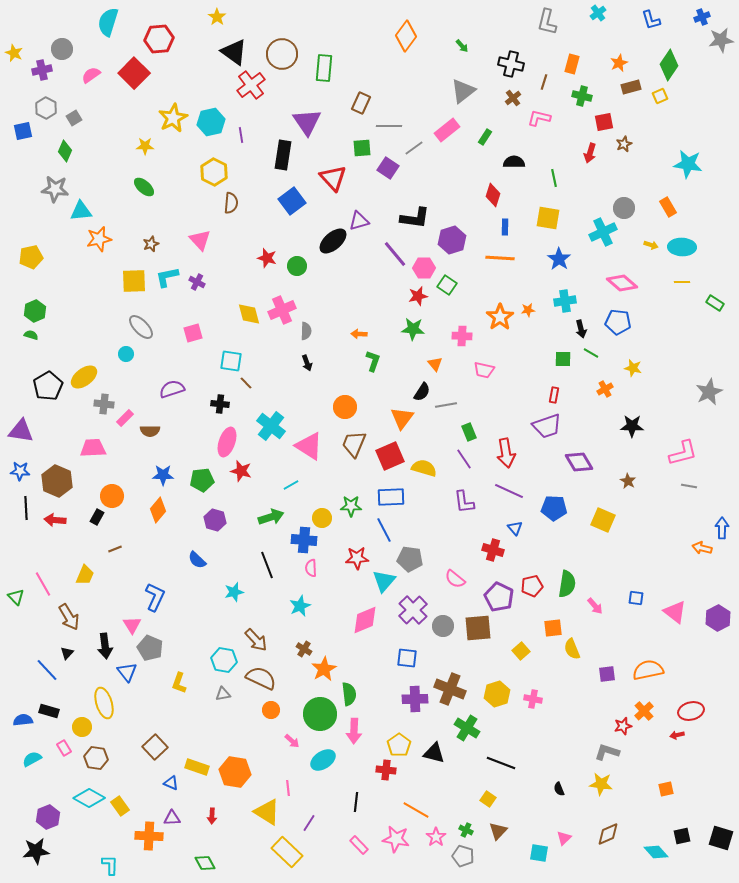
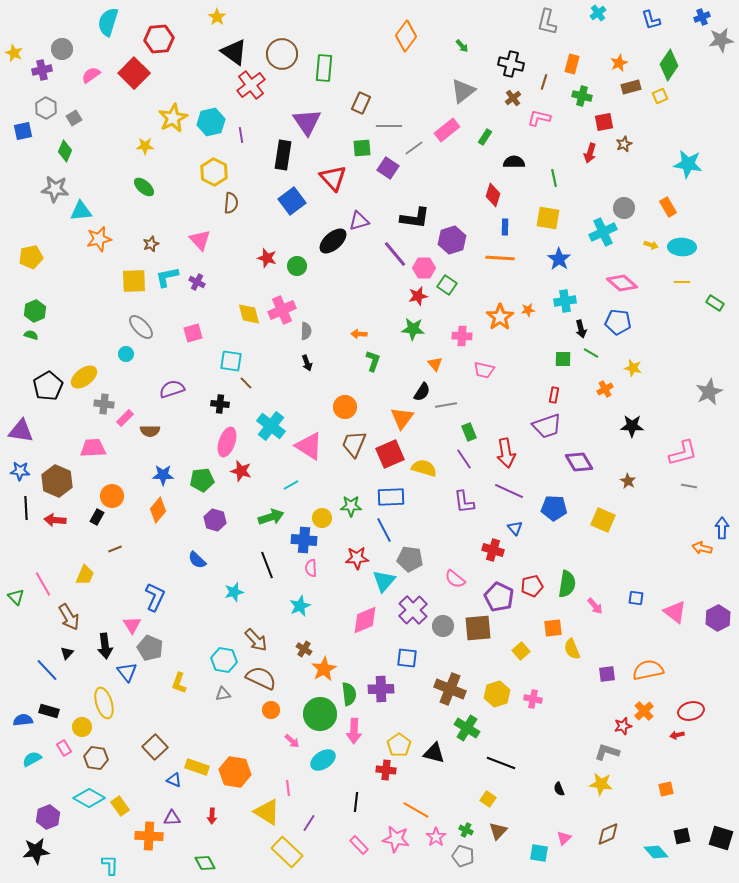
red square at (390, 456): moved 2 px up
purple cross at (415, 699): moved 34 px left, 10 px up
blue triangle at (171, 783): moved 3 px right, 3 px up
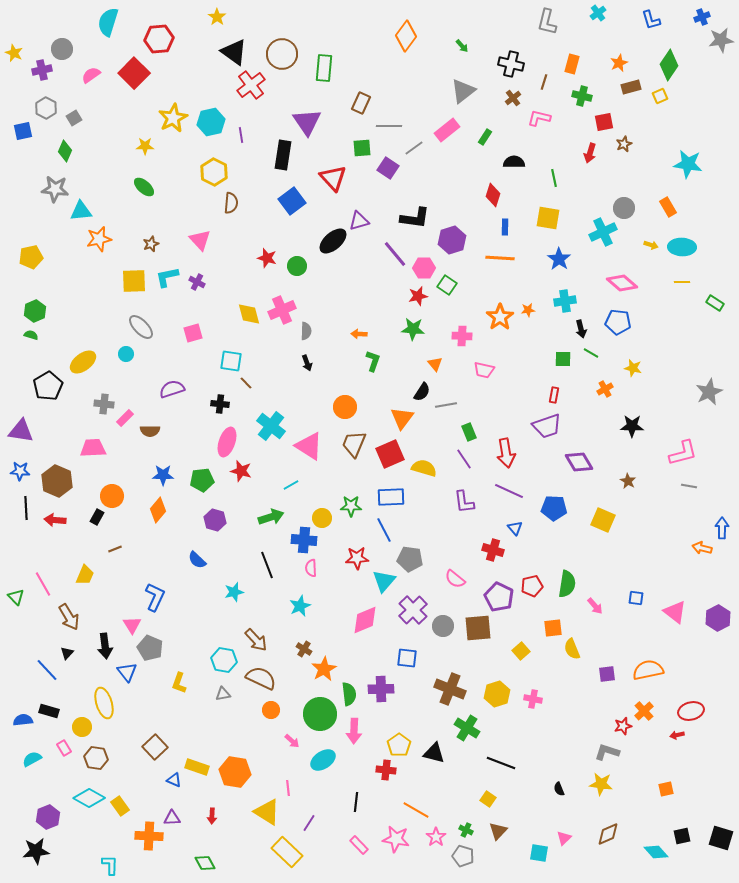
yellow ellipse at (84, 377): moved 1 px left, 15 px up
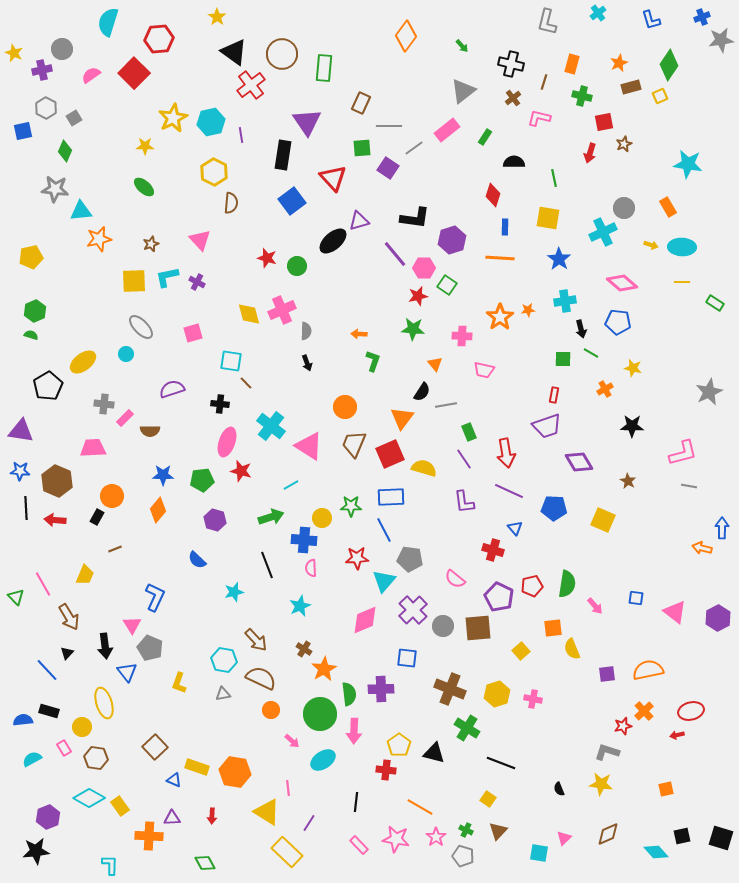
orange line at (416, 810): moved 4 px right, 3 px up
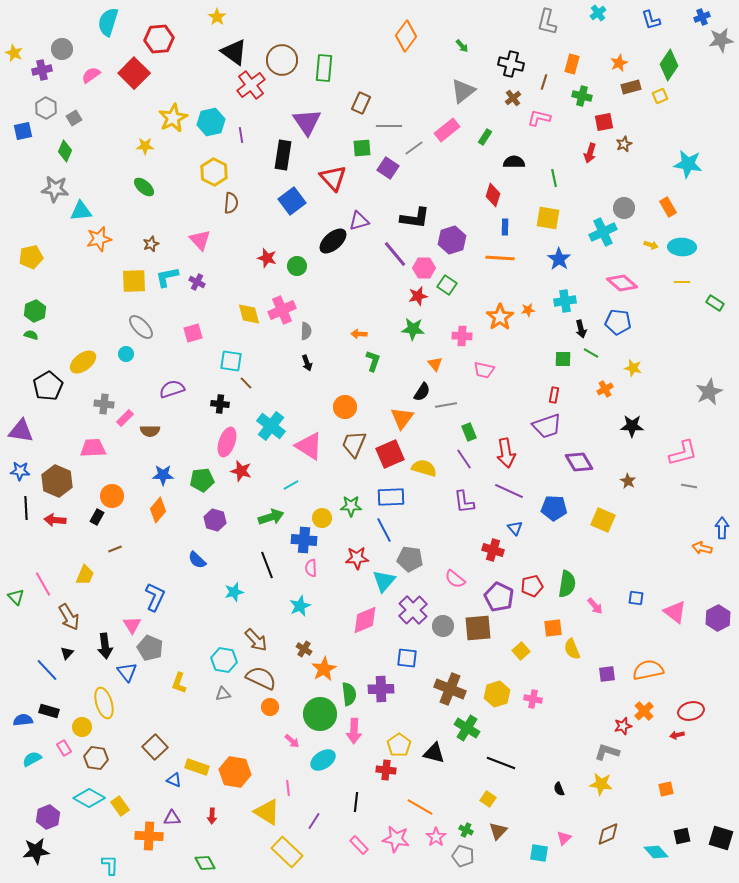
brown circle at (282, 54): moved 6 px down
orange circle at (271, 710): moved 1 px left, 3 px up
purple line at (309, 823): moved 5 px right, 2 px up
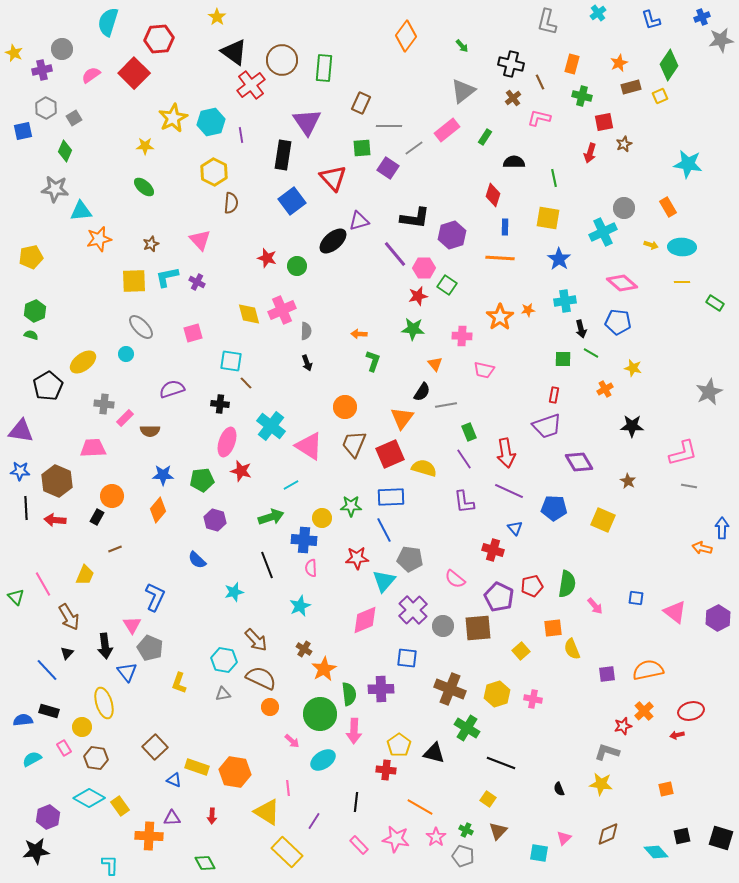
brown line at (544, 82): moved 4 px left; rotated 42 degrees counterclockwise
purple hexagon at (452, 240): moved 5 px up
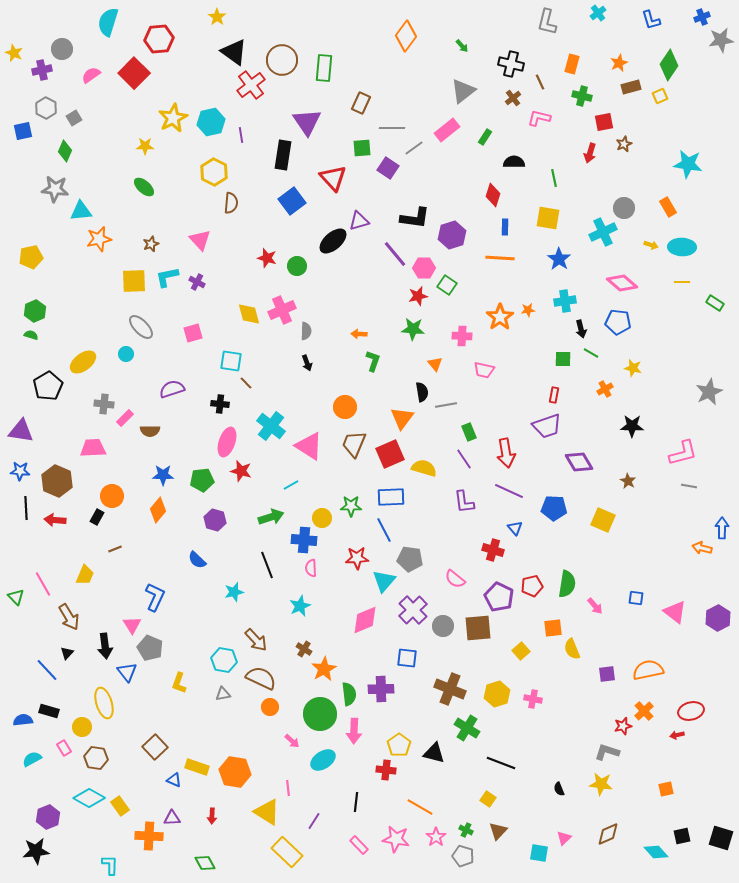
gray line at (389, 126): moved 3 px right, 2 px down
black semicircle at (422, 392): rotated 42 degrees counterclockwise
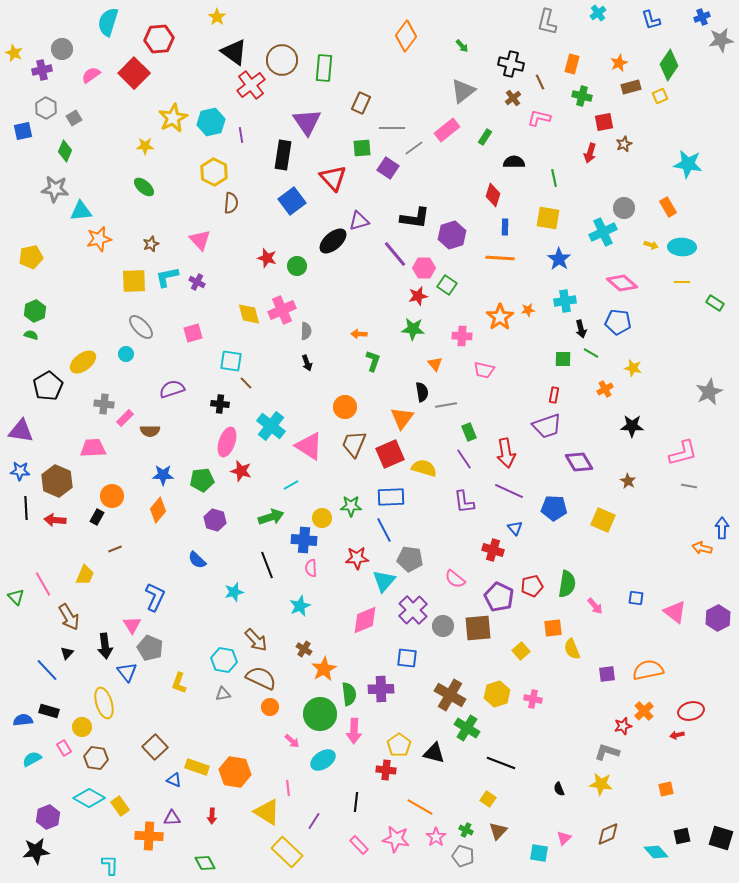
brown cross at (450, 689): moved 6 px down; rotated 8 degrees clockwise
